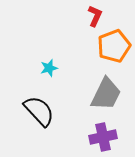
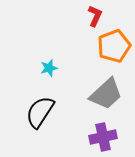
gray trapezoid: rotated 21 degrees clockwise
black semicircle: moved 1 px right, 1 px down; rotated 104 degrees counterclockwise
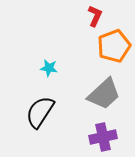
cyan star: rotated 24 degrees clockwise
gray trapezoid: moved 2 px left
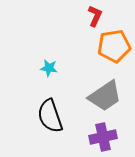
orange pentagon: rotated 12 degrees clockwise
gray trapezoid: moved 1 px right, 2 px down; rotated 9 degrees clockwise
black semicircle: moved 10 px right, 4 px down; rotated 52 degrees counterclockwise
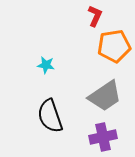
cyan star: moved 3 px left, 3 px up
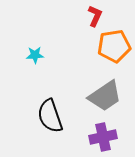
cyan star: moved 11 px left, 10 px up; rotated 12 degrees counterclockwise
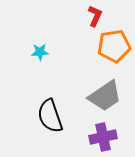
cyan star: moved 5 px right, 3 px up
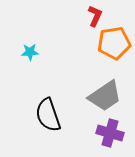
orange pentagon: moved 3 px up
cyan star: moved 10 px left
black semicircle: moved 2 px left, 1 px up
purple cross: moved 7 px right, 4 px up; rotated 28 degrees clockwise
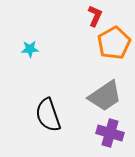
orange pentagon: rotated 20 degrees counterclockwise
cyan star: moved 3 px up
